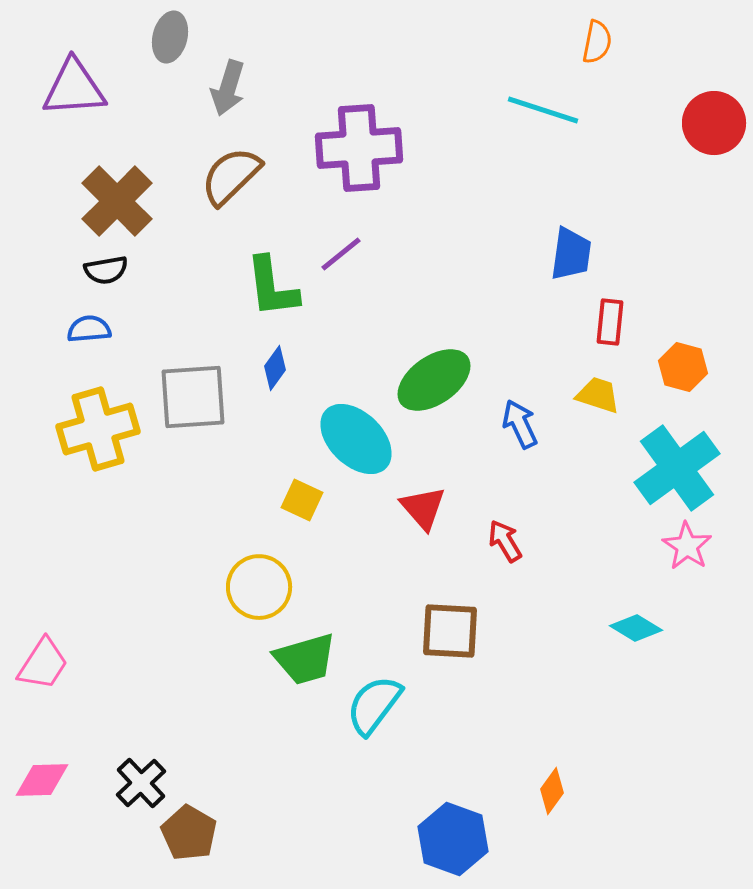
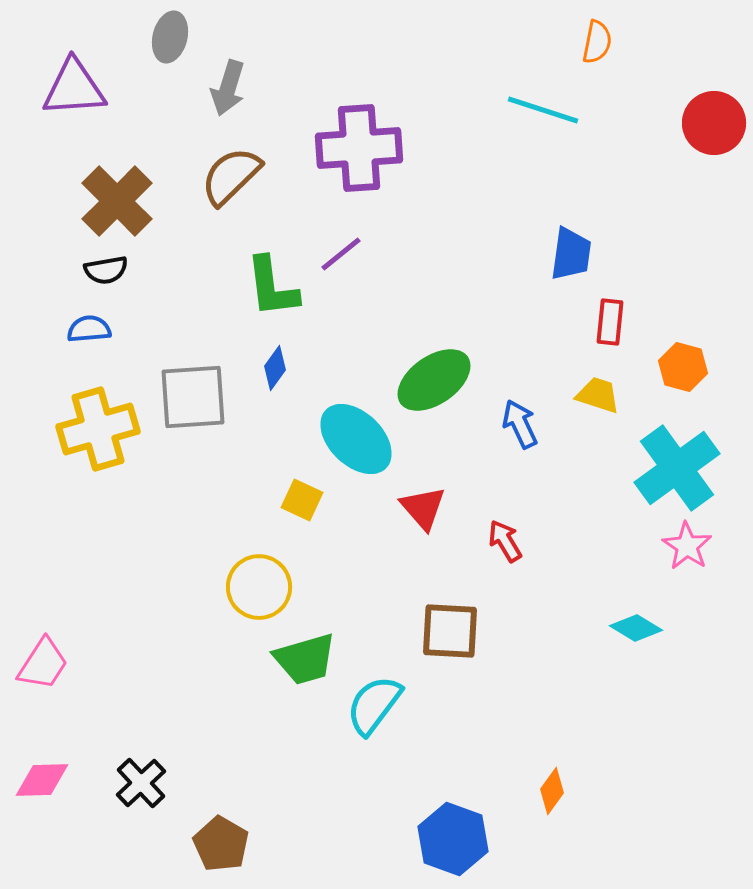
brown pentagon: moved 32 px right, 11 px down
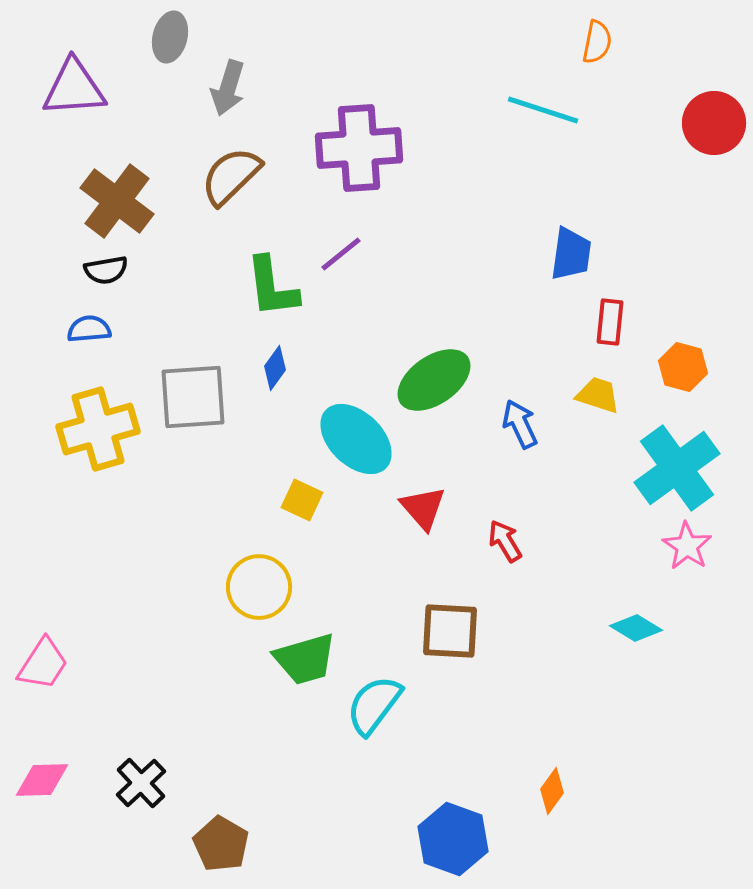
brown cross: rotated 8 degrees counterclockwise
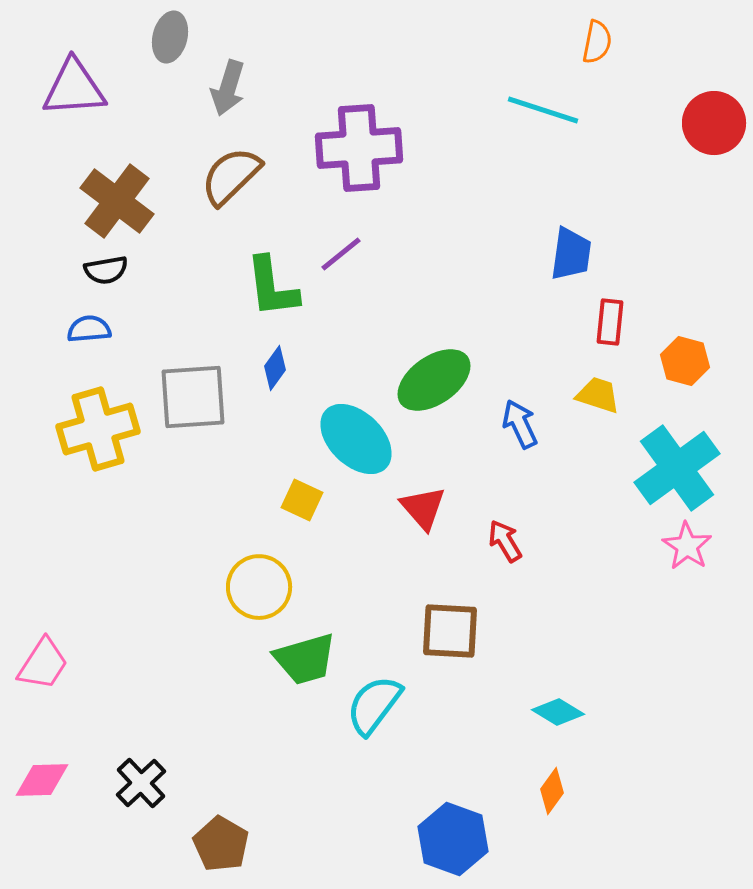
orange hexagon: moved 2 px right, 6 px up
cyan diamond: moved 78 px left, 84 px down
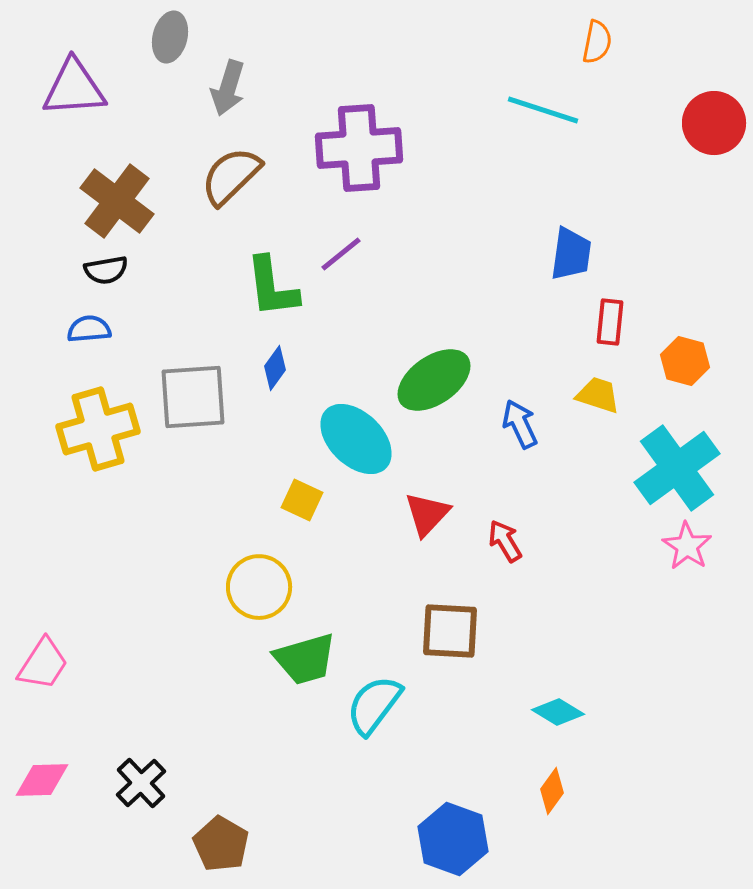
red triangle: moved 4 px right, 6 px down; rotated 24 degrees clockwise
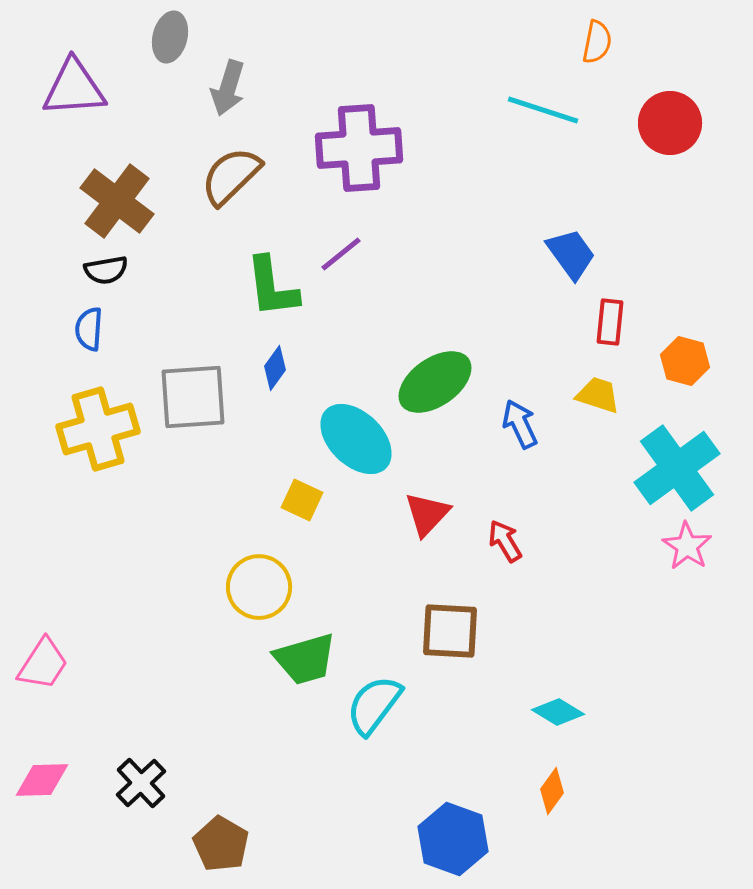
red circle: moved 44 px left
blue trapezoid: rotated 44 degrees counterclockwise
blue semicircle: rotated 81 degrees counterclockwise
green ellipse: moved 1 px right, 2 px down
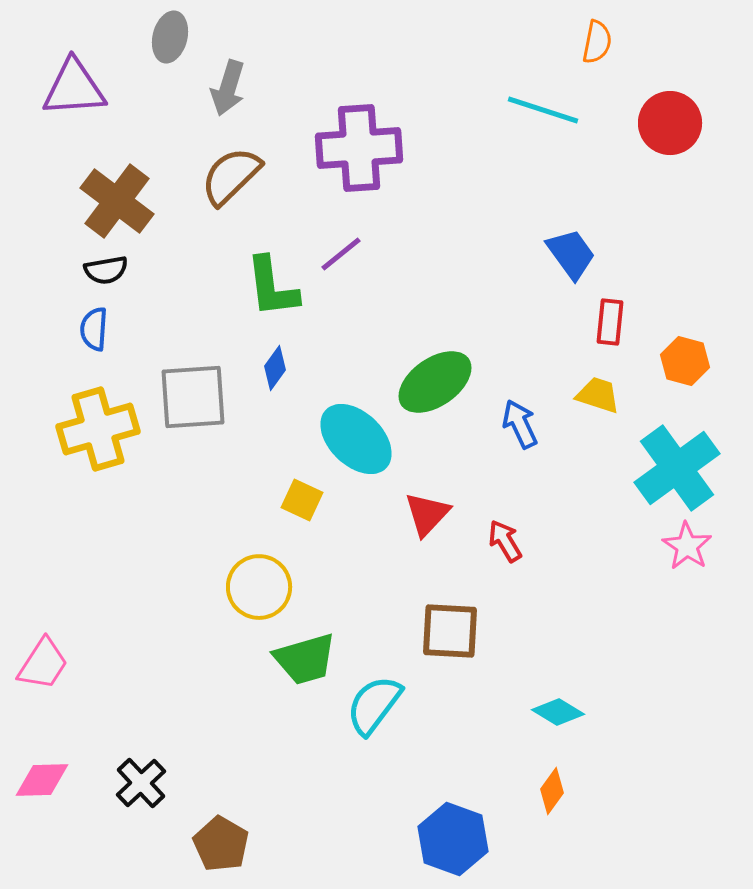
blue semicircle: moved 5 px right
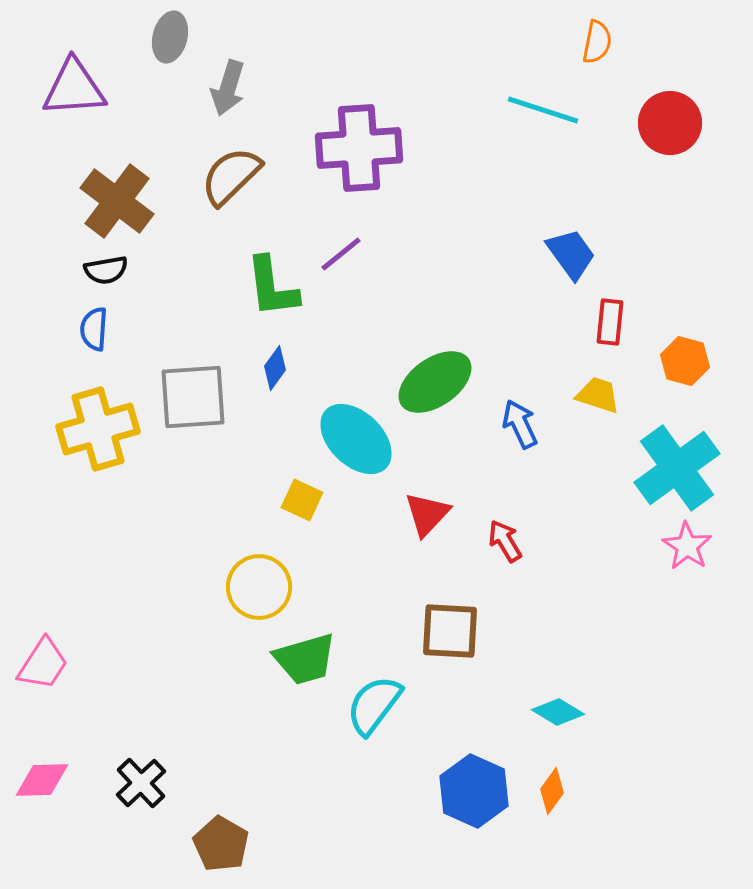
blue hexagon: moved 21 px right, 48 px up; rotated 4 degrees clockwise
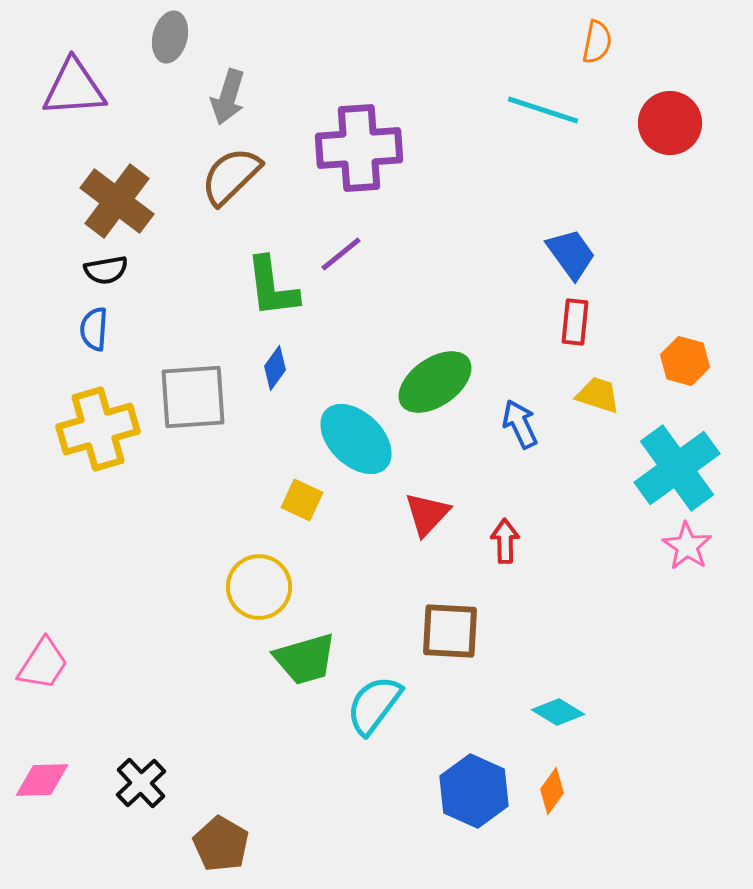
gray arrow: moved 9 px down
red rectangle: moved 35 px left
red arrow: rotated 30 degrees clockwise
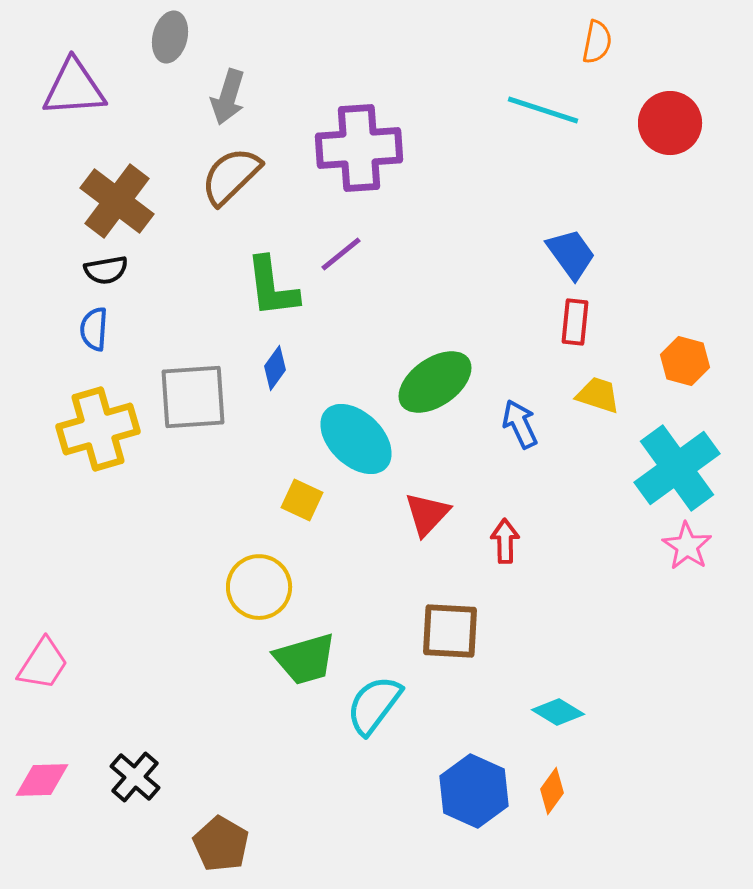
black cross: moved 6 px left, 6 px up; rotated 6 degrees counterclockwise
